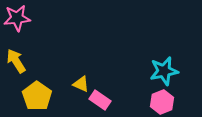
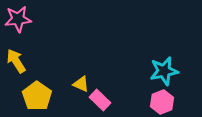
pink star: moved 1 px right, 1 px down
pink rectangle: rotated 10 degrees clockwise
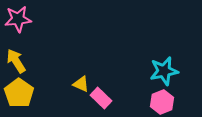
yellow pentagon: moved 18 px left, 3 px up
pink rectangle: moved 1 px right, 2 px up
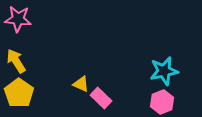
pink star: rotated 12 degrees clockwise
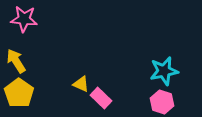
pink star: moved 6 px right
pink hexagon: rotated 20 degrees counterclockwise
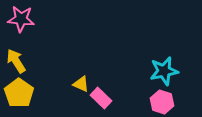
pink star: moved 3 px left
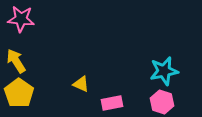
pink rectangle: moved 11 px right, 5 px down; rotated 55 degrees counterclockwise
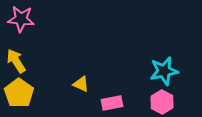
pink hexagon: rotated 10 degrees clockwise
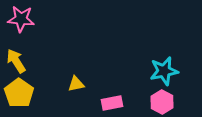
yellow triangle: moved 5 px left; rotated 36 degrees counterclockwise
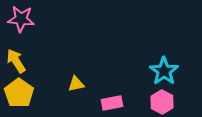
cyan star: rotated 24 degrees counterclockwise
